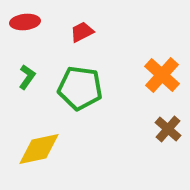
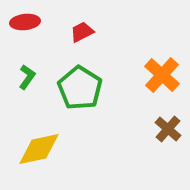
green pentagon: rotated 24 degrees clockwise
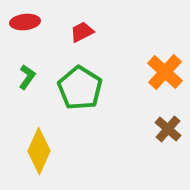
orange cross: moved 3 px right, 3 px up
yellow diamond: moved 2 px down; rotated 54 degrees counterclockwise
